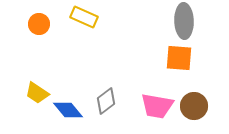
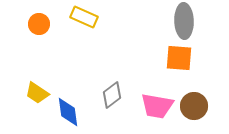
gray diamond: moved 6 px right, 6 px up
blue diamond: moved 2 px down; rotated 32 degrees clockwise
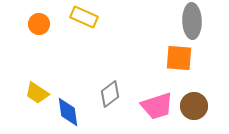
gray ellipse: moved 8 px right
gray diamond: moved 2 px left, 1 px up
pink trapezoid: rotated 28 degrees counterclockwise
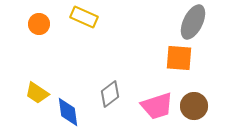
gray ellipse: moved 1 px right, 1 px down; rotated 28 degrees clockwise
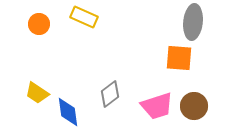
gray ellipse: rotated 20 degrees counterclockwise
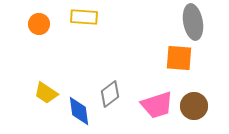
yellow rectangle: rotated 20 degrees counterclockwise
gray ellipse: rotated 16 degrees counterclockwise
yellow trapezoid: moved 9 px right
pink trapezoid: moved 1 px up
blue diamond: moved 11 px right, 1 px up
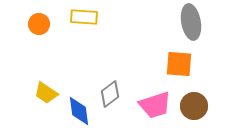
gray ellipse: moved 2 px left
orange square: moved 6 px down
pink trapezoid: moved 2 px left
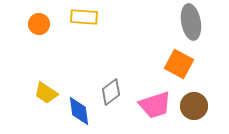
orange square: rotated 24 degrees clockwise
gray diamond: moved 1 px right, 2 px up
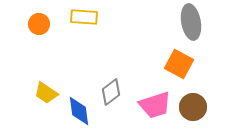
brown circle: moved 1 px left, 1 px down
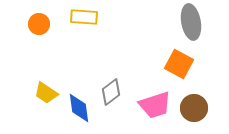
brown circle: moved 1 px right, 1 px down
blue diamond: moved 3 px up
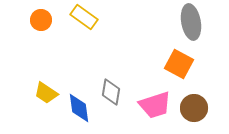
yellow rectangle: rotated 32 degrees clockwise
orange circle: moved 2 px right, 4 px up
gray diamond: rotated 44 degrees counterclockwise
